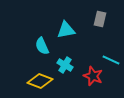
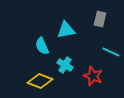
cyan line: moved 8 px up
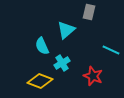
gray rectangle: moved 11 px left, 7 px up
cyan triangle: rotated 30 degrees counterclockwise
cyan line: moved 2 px up
cyan cross: moved 3 px left, 2 px up; rotated 28 degrees clockwise
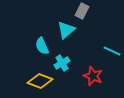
gray rectangle: moved 7 px left, 1 px up; rotated 14 degrees clockwise
cyan line: moved 1 px right, 1 px down
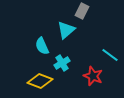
cyan line: moved 2 px left, 4 px down; rotated 12 degrees clockwise
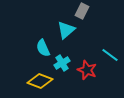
cyan semicircle: moved 1 px right, 2 px down
red star: moved 6 px left, 6 px up
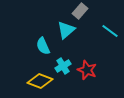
gray rectangle: moved 2 px left; rotated 14 degrees clockwise
cyan semicircle: moved 2 px up
cyan line: moved 24 px up
cyan cross: moved 1 px right, 3 px down
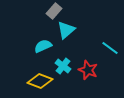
gray rectangle: moved 26 px left
cyan line: moved 17 px down
cyan semicircle: rotated 90 degrees clockwise
cyan cross: rotated 21 degrees counterclockwise
red star: moved 1 px right
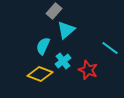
cyan semicircle: rotated 42 degrees counterclockwise
cyan cross: moved 5 px up; rotated 14 degrees clockwise
yellow diamond: moved 7 px up
